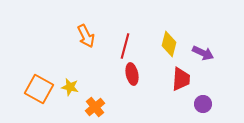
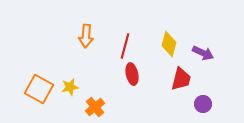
orange arrow: rotated 30 degrees clockwise
red trapezoid: rotated 10 degrees clockwise
yellow star: rotated 24 degrees counterclockwise
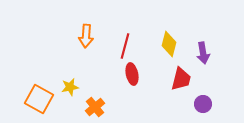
purple arrow: rotated 55 degrees clockwise
orange square: moved 10 px down
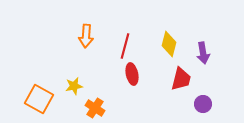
yellow star: moved 4 px right, 1 px up
orange cross: moved 1 px down; rotated 18 degrees counterclockwise
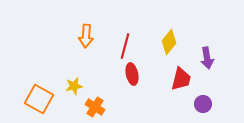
yellow diamond: moved 2 px up; rotated 25 degrees clockwise
purple arrow: moved 4 px right, 5 px down
orange cross: moved 1 px up
